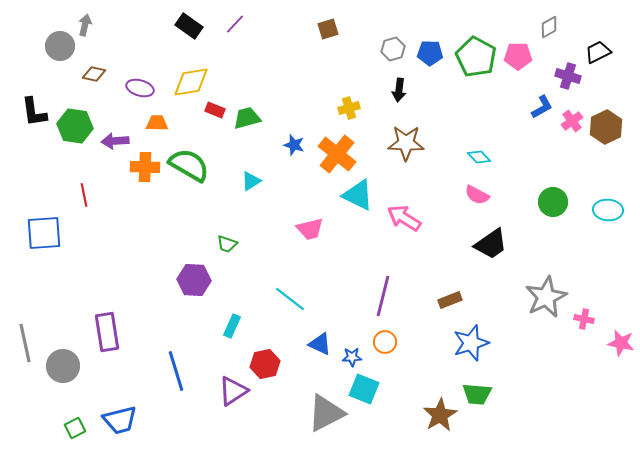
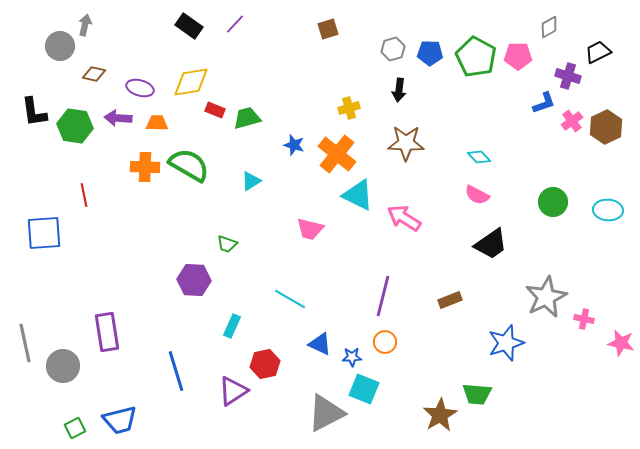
blue L-shape at (542, 107): moved 2 px right, 4 px up; rotated 10 degrees clockwise
purple arrow at (115, 141): moved 3 px right, 23 px up; rotated 8 degrees clockwise
pink trapezoid at (310, 229): rotated 28 degrees clockwise
cyan line at (290, 299): rotated 8 degrees counterclockwise
blue star at (471, 343): moved 35 px right
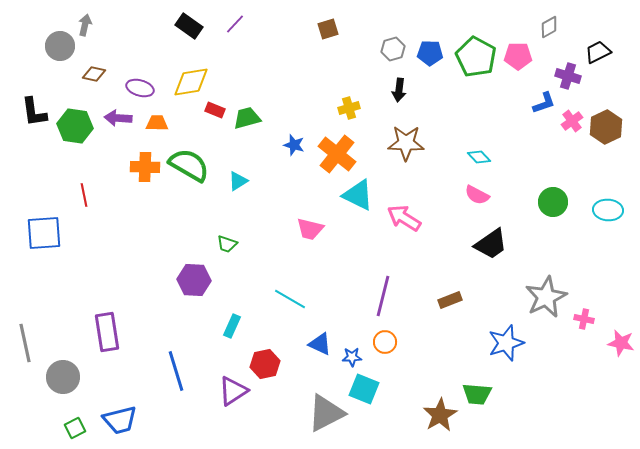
cyan triangle at (251, 181): moved 13 px left
gray circle at (63, 366): moved 11 px down
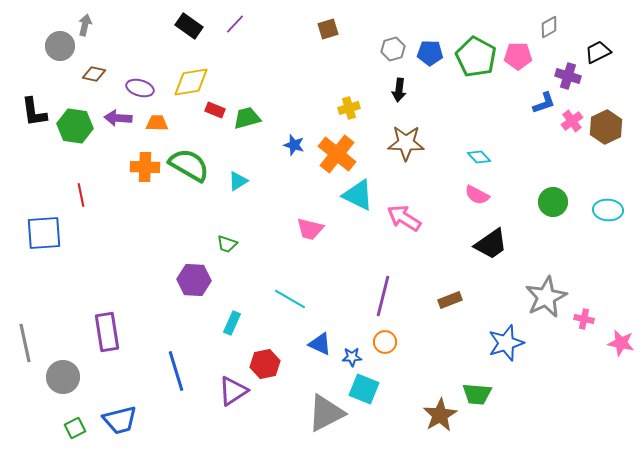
red line at (84, 195): moved 3 px left
cyan rectangle at (232, 326): moved 3 px up
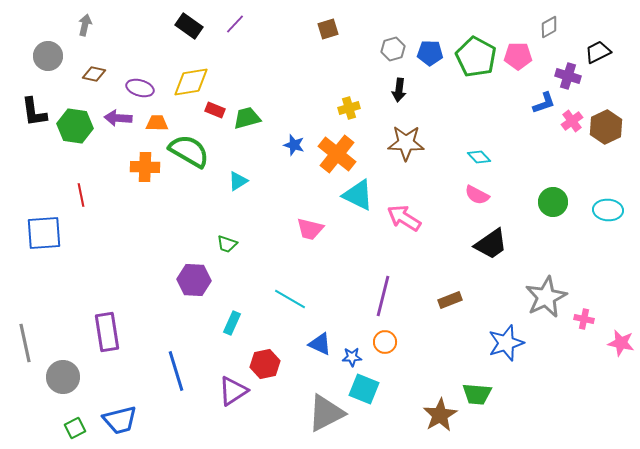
gray circle at (60, 46): moved 12 px left, 10 px down
green semicircle at (189, 165): moved 14 px up
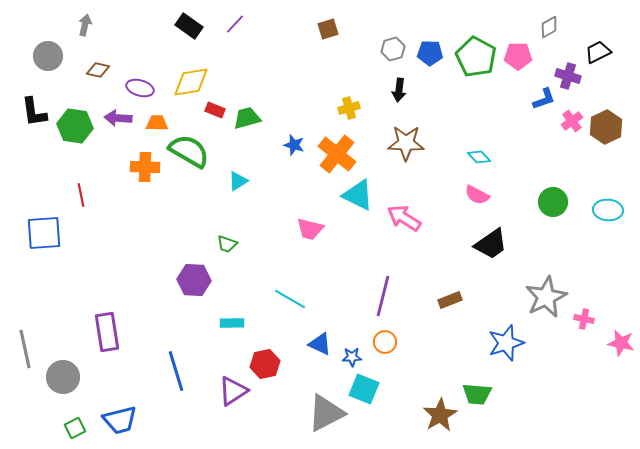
brown diamond at (94, 74): moved 4 px right, 4 px up
blue L-shape at (544, 103): moved 4 px up
cyan rectangle at (232, 323): rotated 65 degrees clockwise
gray line at (25, 343): moved 6 px down
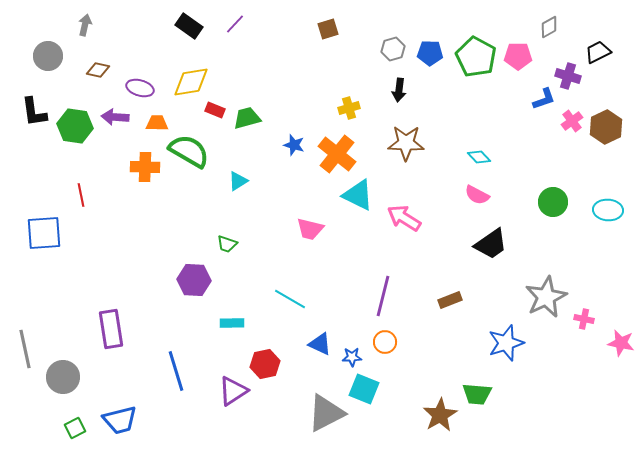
purple arrow at (118, 118): moved 3 px left, 1 px up
purple rectangle at (107, 332): moved 4 px right, 3 px up
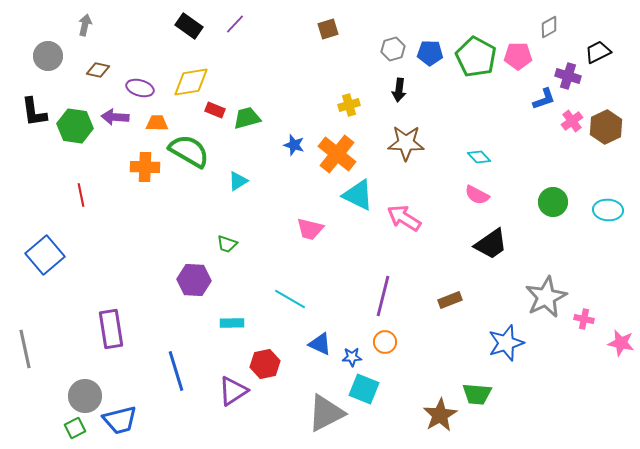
yellow cross at (349, 108): moved 3 px up
blue square at (44, 233): moved 1 px right, 22 px down; rotated 36 degrees counterclockwise
gray circle at (63, 377): moved 22 px right, 19 px down
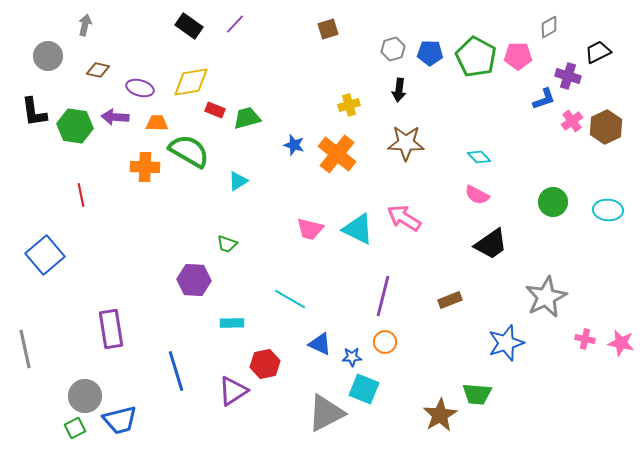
cyan triangle at (358, 195): moved 34 px down
pink cross at (584, 319): moved 1 px right, 20 px down
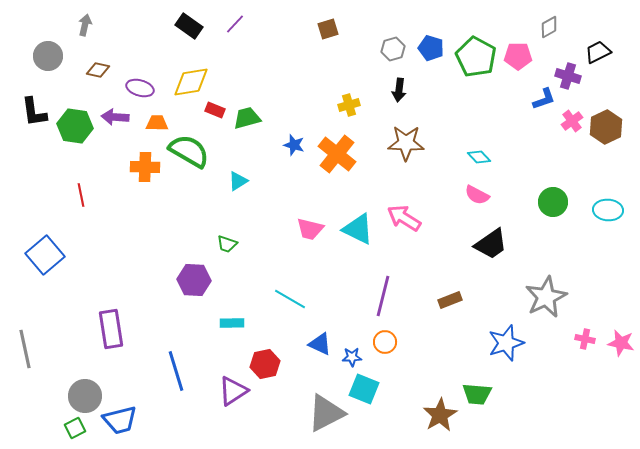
blue pentagon at (430, 53): moved 1 px right, 5 px up; rotated 15 degrees clockwise
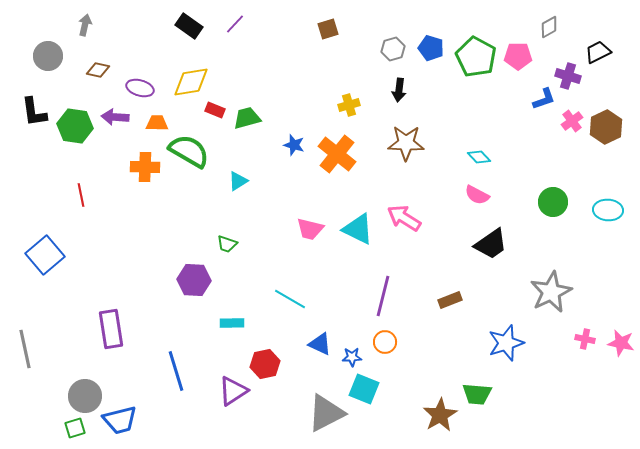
gray star at (546, 297): moved 5 px right, 5 px up
green square at (75, 428): rotated 10 degrees clockwise
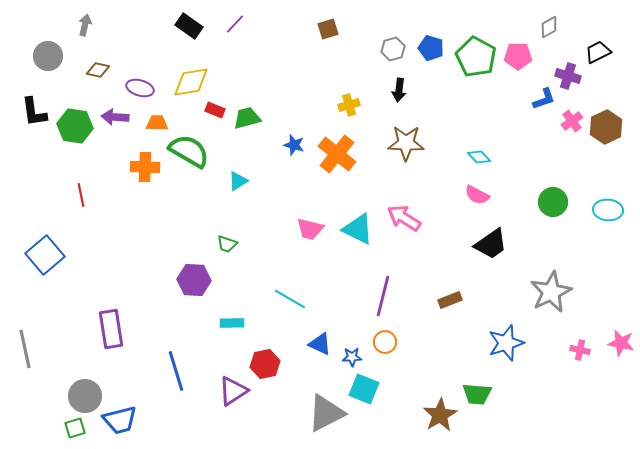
pink cross at (585, 339): moved 5 px left, 11 px down
